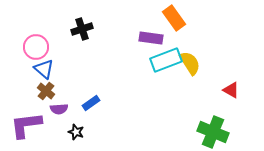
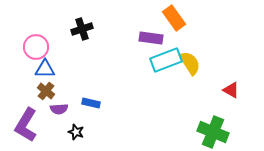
blue triangle: moved 1 px right; rotated 40 degrees counterclockwise
blue rectangle: rotated 48 degrees clockwise
purple L-shape: rotated 52 degrees counterclockwise
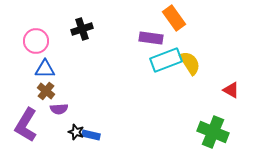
pink circle: moved 6 px up
blue rectangle: moved 32 px down
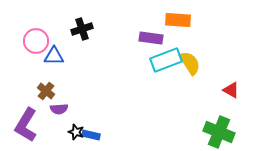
orange rectangle: moved 4 px right, 2 px down; rotated 50 degrees counterclockwise
blue triangle: moved 9 px right, 13 px up
green cross: moved 6 px right
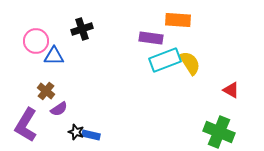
cyan rectangle: moved 1 px left
purple semicircle: rotated 30 degrees counterclockwise
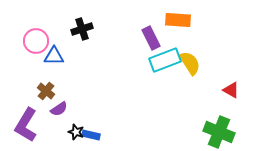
purple rectangle: rotated 55 degrees clockwise
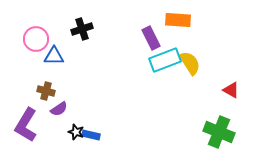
pink circle: moved 2 px up
brown cross: rotated 24 degrees counterclockwise
